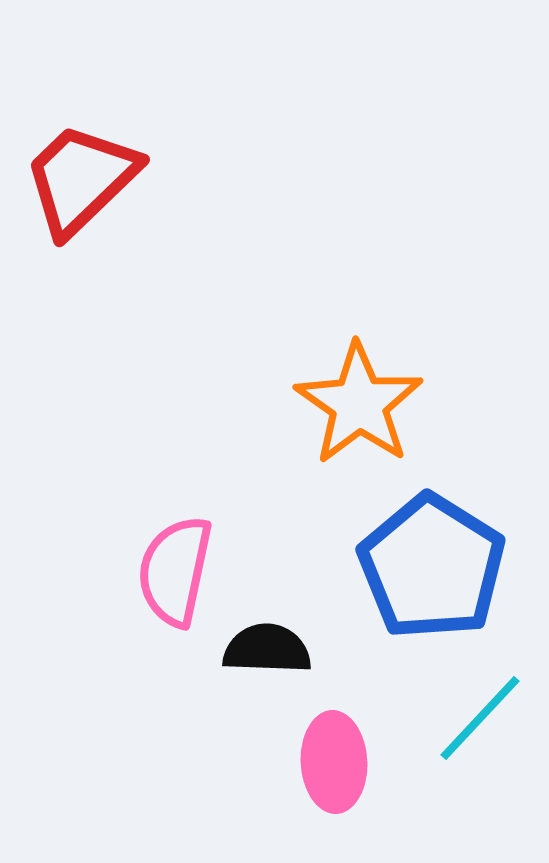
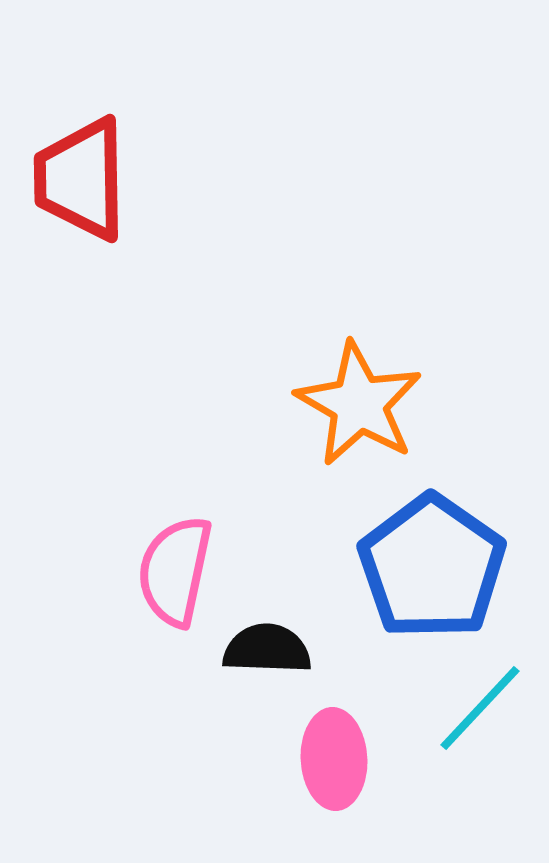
red trapezoid: rotated 47 degrees counterclockwise
orange star: rotated 5 degrees counterclockwise
blue pentagon: rotated 3 degrees clockwise
cyan line: moved 10 px up
pink ellipse: moved 3 px up
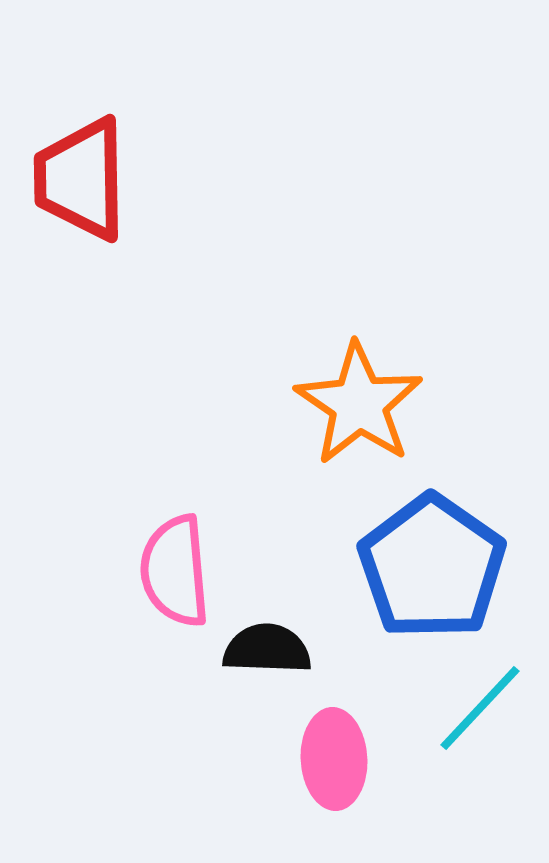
orange star: rotated 4 degrees clockwise
pink semicircle: rotated 17 degrees counterclockwise
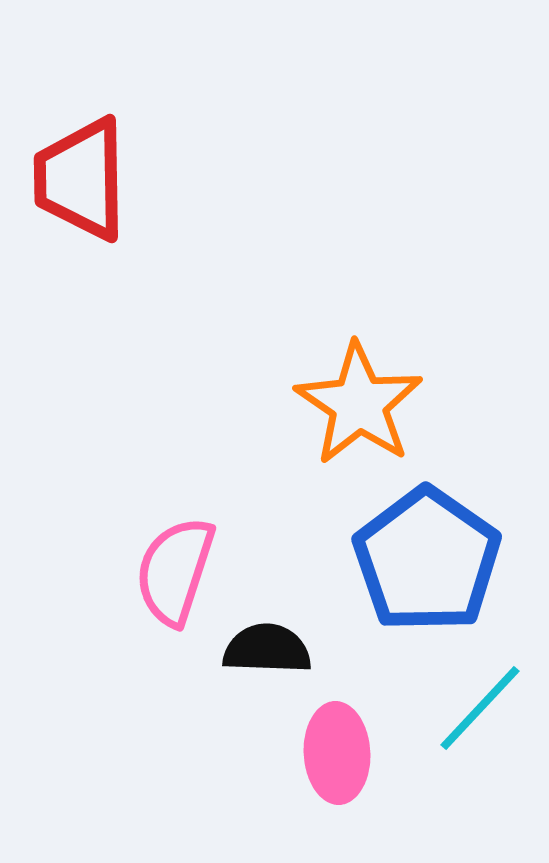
blue pentagon: moved 5 px left, 7 px up
pink semicircle: rotated 23 degrees clockwise
pink ellipse: moved 3 px right, 6 px up
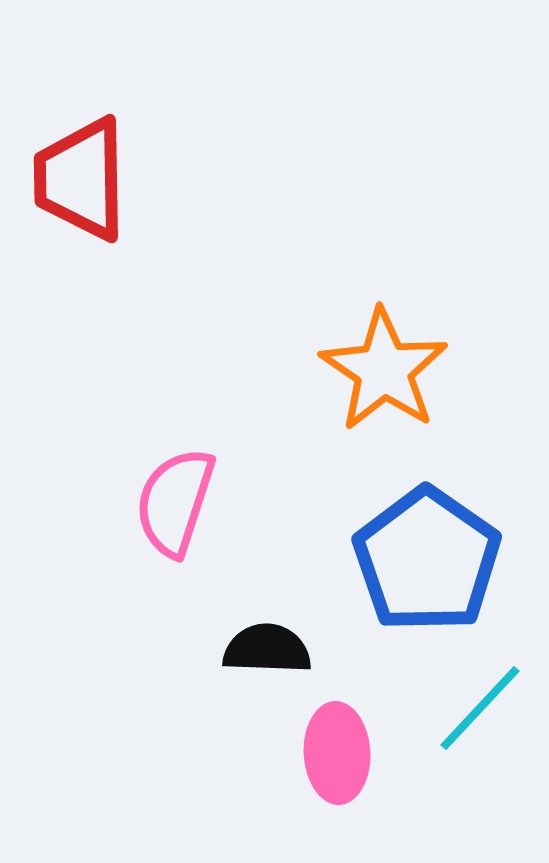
orange star: moved 25 px right, 34 px up
pink semicircle: moved 69 px up
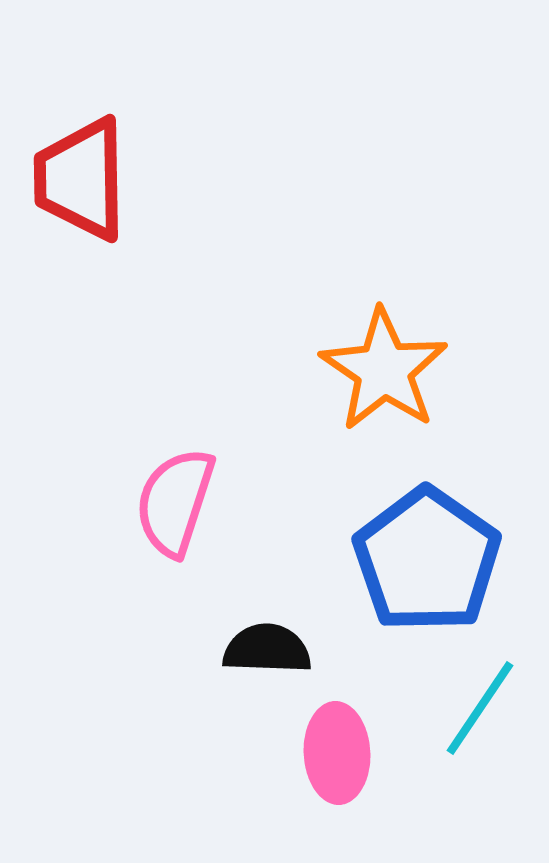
cyan line: rotated 9 degrees counterclockwise
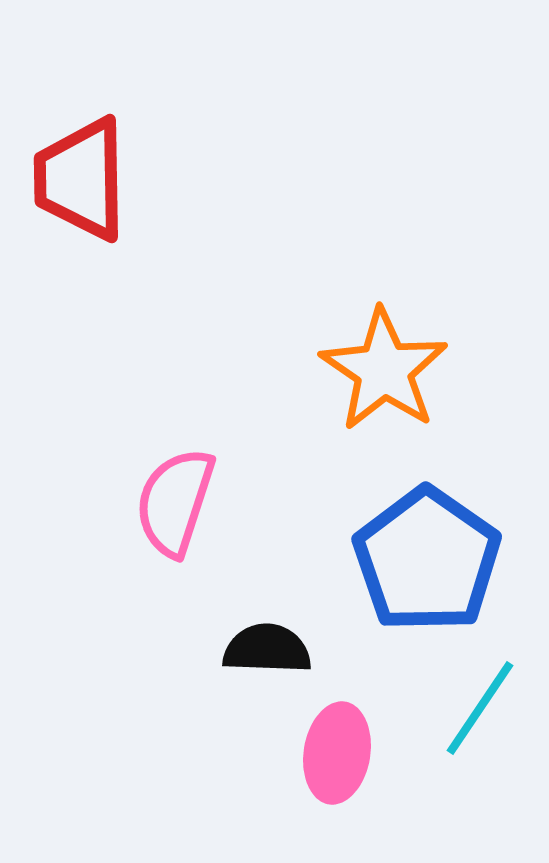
pink ellipse: rotated 12 degrees clockwise
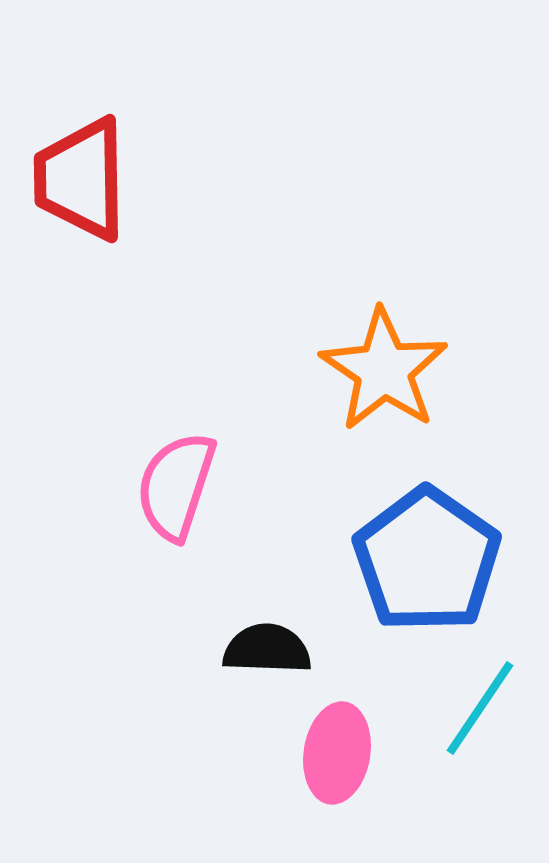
pink semicircle: moved 1 px right, 16 px up
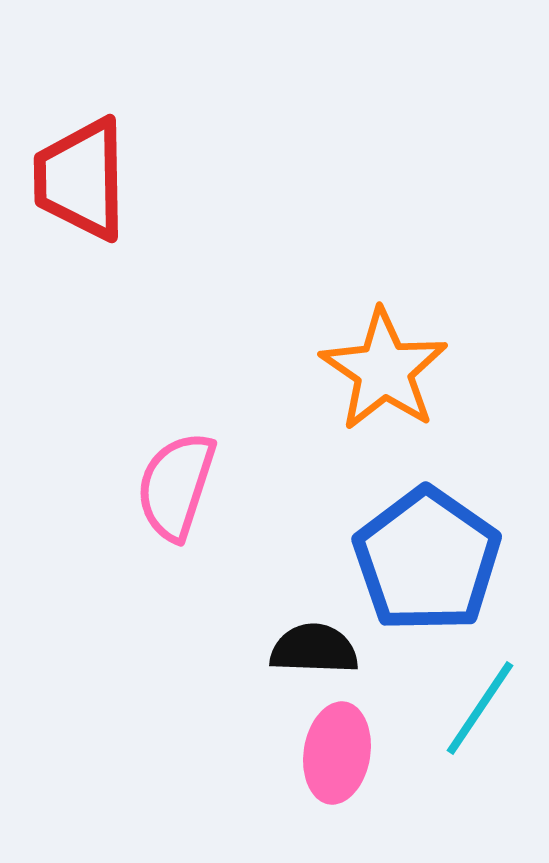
black semicircle: moved 47 px right
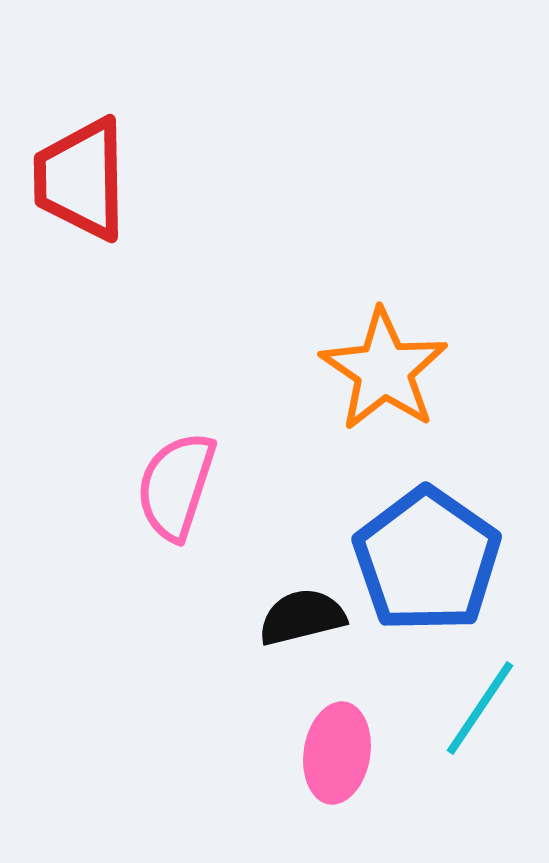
black semicircle: moved 12 px left, 32 px up; rotated 16 degrees counterclockwise
